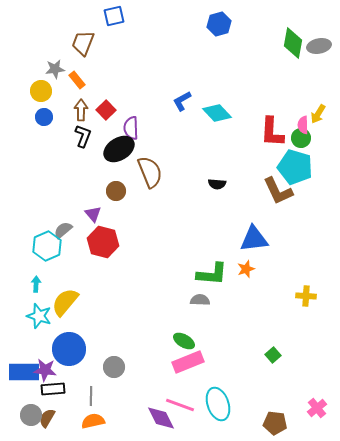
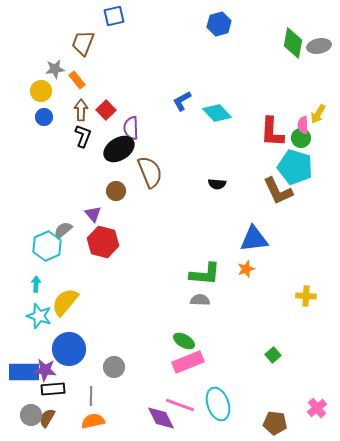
green L-shape at (212, 274): moved 7 px left
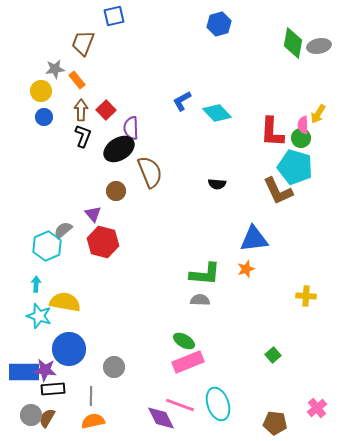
yellow semicircle at (65, 302): rotated 60 degrees clockwise
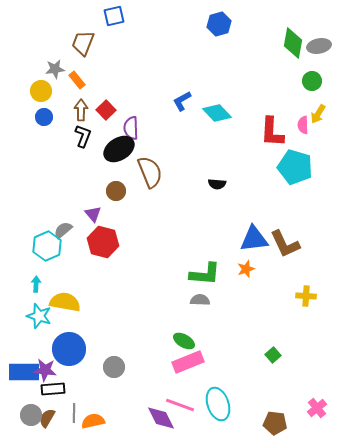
green circle at (301, 138): moved 11 px right, 57 px up
brown L-shape at (278, 191): moved 7 px right, 53 px down
gray line at (91, 396): moved 17 px left, 17 px down
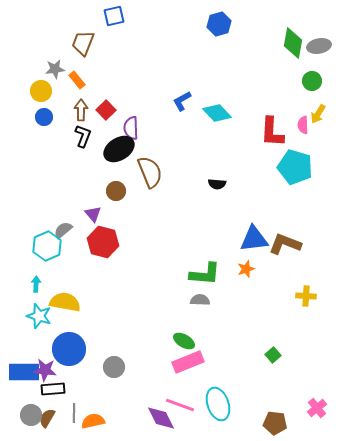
brown L-shape at (285, 244): rotated 136 degrees clockwise
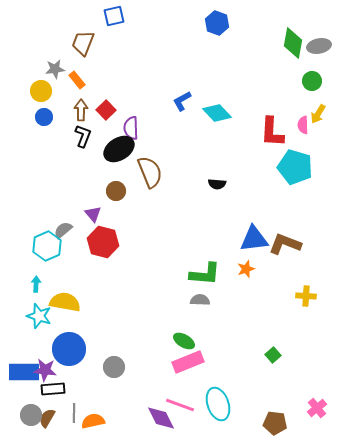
blue hexagon at (219, 24): moved 2 px left, 1 px up; rotated 25 degrees counterclockwise
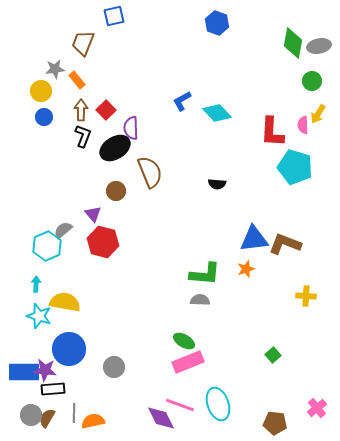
black ellipse at (119, 149): moved 4 px left, 1 px up
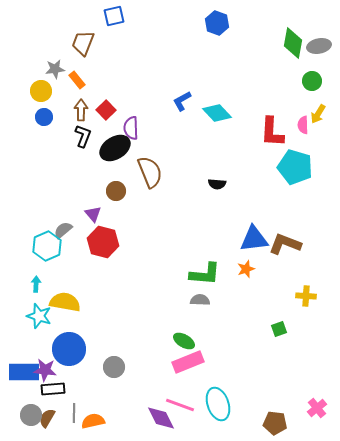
green square at (273, 355): moved 6 px right, 26 px up; rotated 21 degrees clockwise
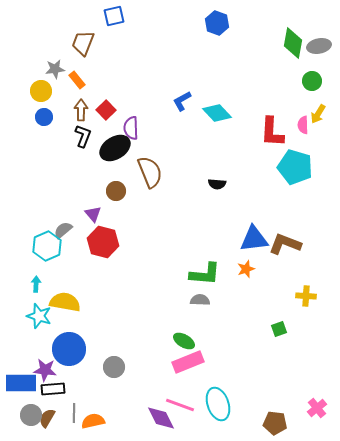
blue rectangle at (24, 372): moved 3 px left, 11 px down
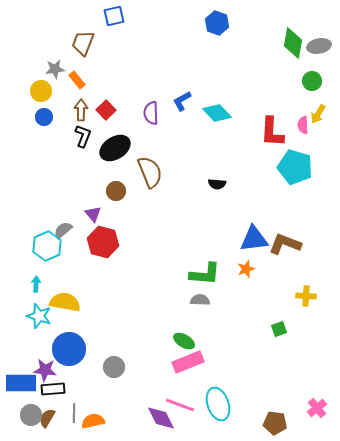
purple semicircle at (131, 128): moved 20 px right, 15 px up
